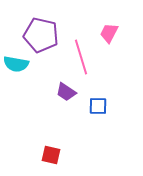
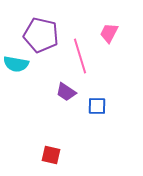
pink line: moved 1 px left, 1 px up
blue square: moved 1 px left
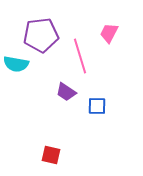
purple pentagon: rotated 20 degrees counterclockwise
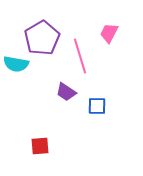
purple pentagon: moved 1 px right, 3 px down; rotated 24 degrees counterclockwise
red square: moved 11 px left, 9 px up; rotated 18 degrees counterclockwise
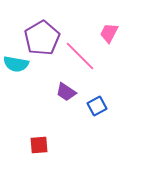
pink line: rotated 28 degrees counterclockwise
blue square: rotated 30 degrees counterclockwise
red square: moved 1 px left, 1 px up
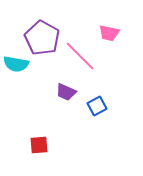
pink trapezoid: rotated 105 degrees counterclockwise
purple pentagon: rotated 12 degrees counterclockwise
purple trapezoid: rotated 10 degrees counterclockwise
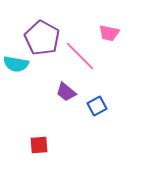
purple trapezoid: rotated 15 degrees clockwise
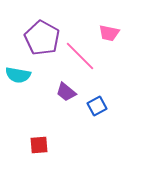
cyan semicircle: moved 2 px right, 11 px down
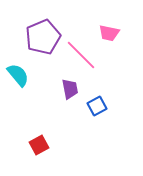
purple pentagon: moved 1 px right, 1 px up; rotated 20 degrees clockwise
pink line: moved 1 px right, 1 px up
cyan semicircle: rotated 140 degrees counterclockwise
purple trapezoid: moved 4 px right, 3 px up; rotated 140 degrees counterclockwise
red square: rotated 24 degrees counterclockwise
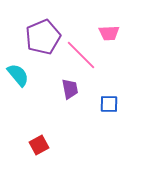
pink trapezoid: rotated 15 degrees counterclockwise
blue square: moved 12 px right, 2 px up; rotated 30 degrees clockwise
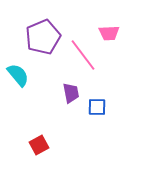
pink line: moved 2 px right; rotated 8 degrees clockwise
purple trapezoid: moved 1 px right, 4 px down
blue square: moved 12 px left, 3 px down
